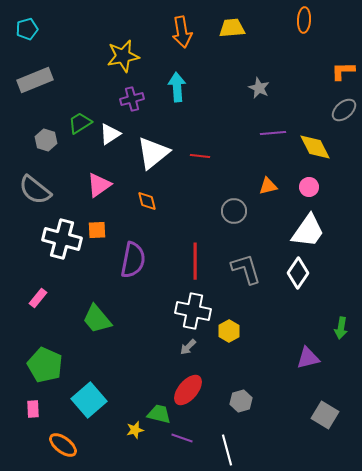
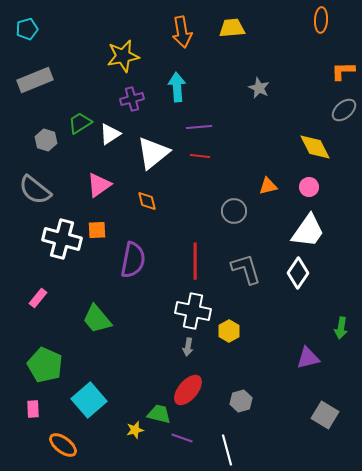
orange ellipse at (304, 20): moved 17 px right
purple line at (273, 133): moved 74 px left, 6 px up
gray arrow at (188, 347): rotated 36 degrees counterclockwise
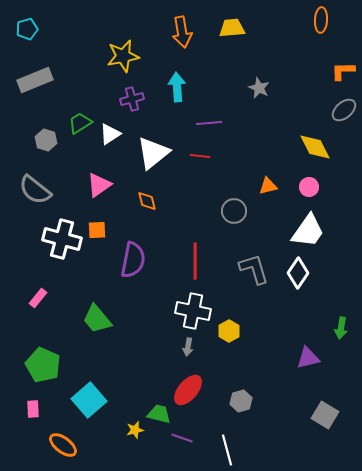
purple line at (199, 127): moved 10 px right, 4 px up
gray L-shape at (246, 269): moved 8 px right
green pentagon at (45, 365): moved 2 px left
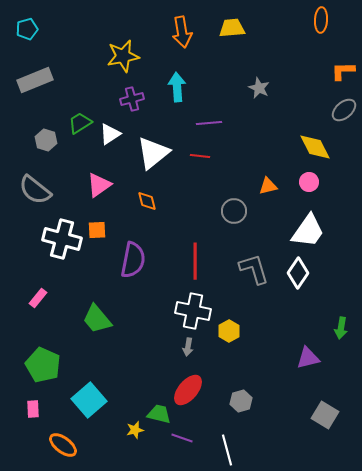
pink circle at (309, 187): moved 5 px up
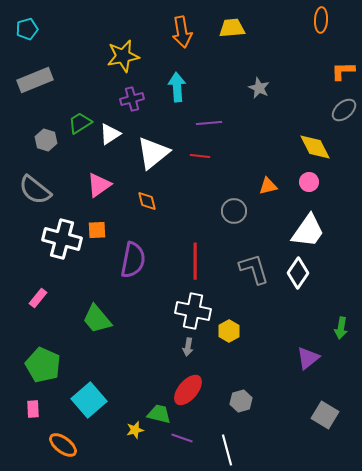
purple triangle at (308, 358): rotated 25 degrees counterclockwise
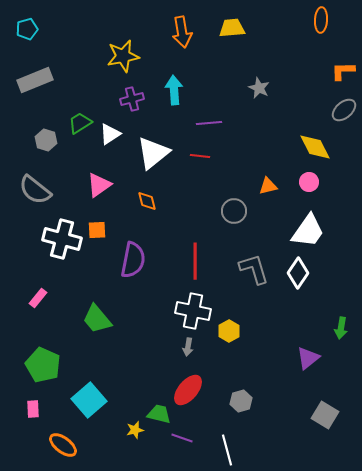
cyan arrow at (177, 87): moved 3 px left, 3 px down
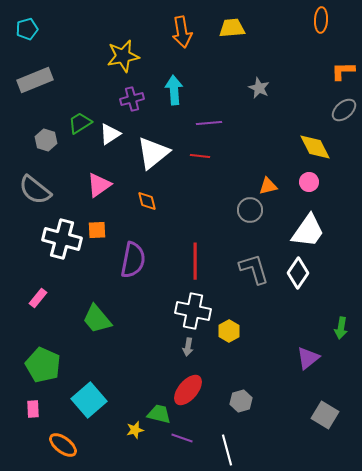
gray circle at (234, 211): moved 16 px right, 1 px up
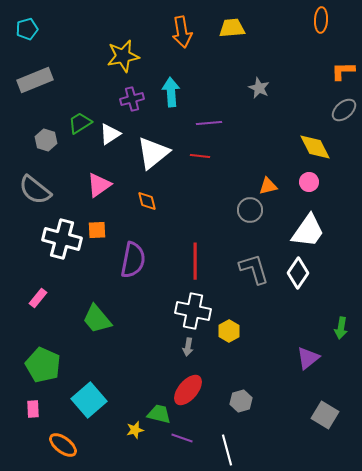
cyan arrow at (174, 90): moved 3 px left, 2 px down
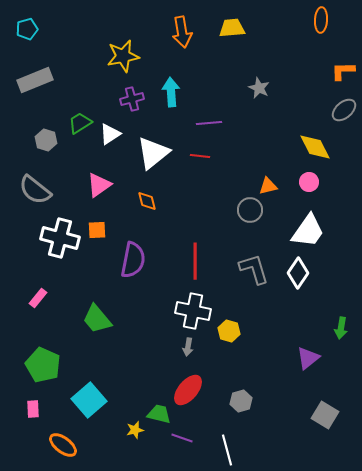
white cross at (62, 239): moved 2 px left, 1 px up
yellow hexagon at (229, 331): rotated 15 degrees counterclockwise
